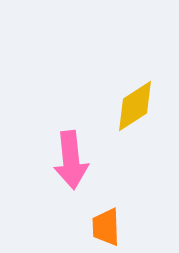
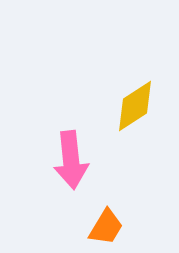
orange trapezoid: rotated 147 degrees counterclockwise
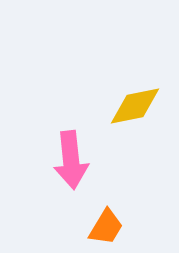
yellow diamond: rotated 22 degrees clockwise
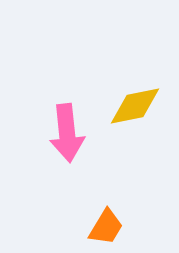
pink arrow: moved 4 px left, 27 px up
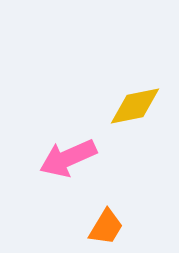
pink arrow: moved 1 px right, 25 px down; rotated 72 degrees clockwise
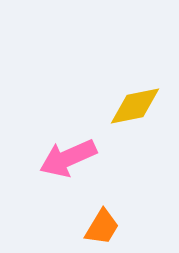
orange trapezoid: moved 4 px left
